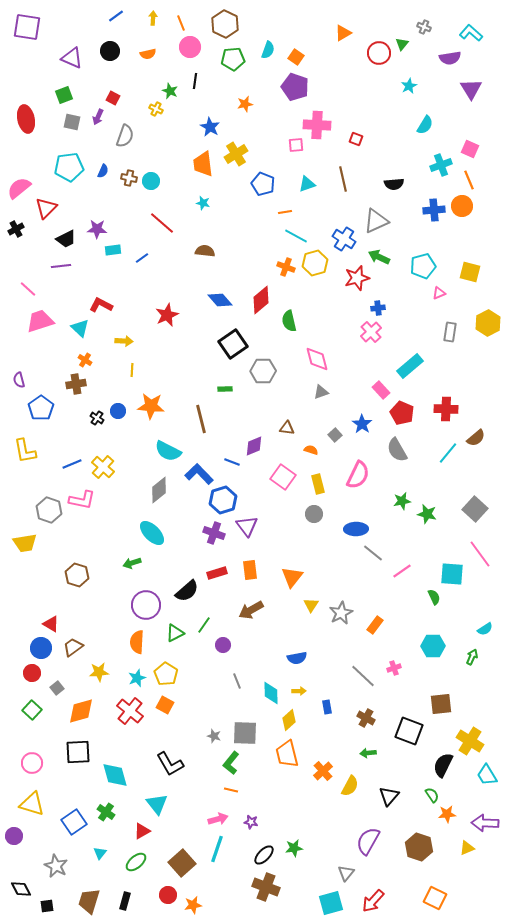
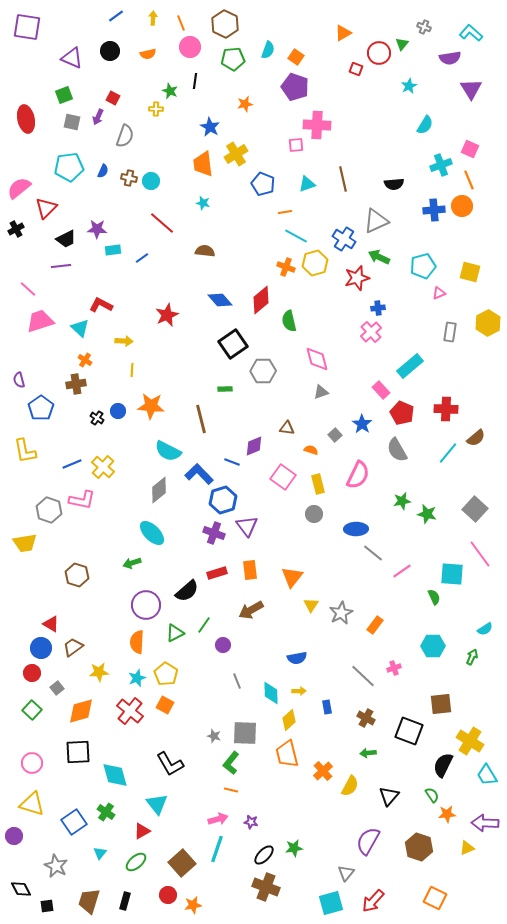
yellow cross at (156, 109): rotated 24 degrees counterclockwise
red square at (356, 139): moved 70 px up
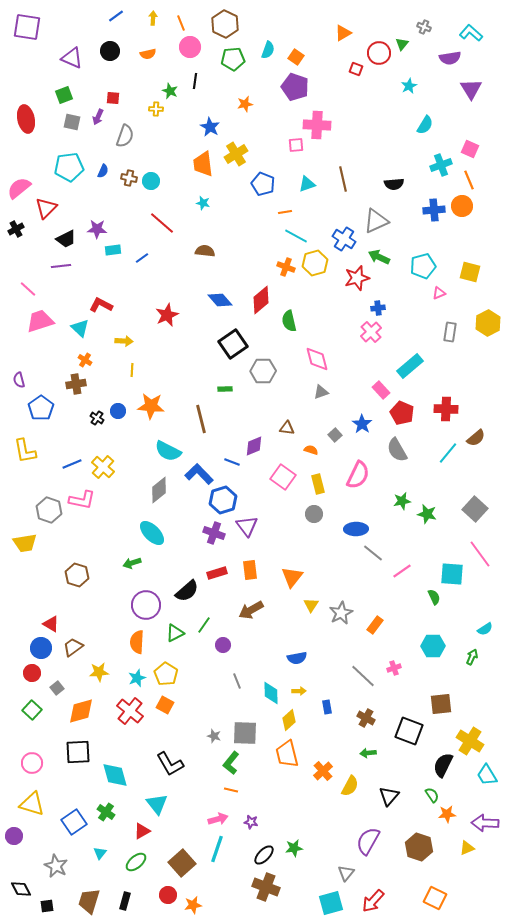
red square at (113, 98): rotated 24 degrees counterclockwise
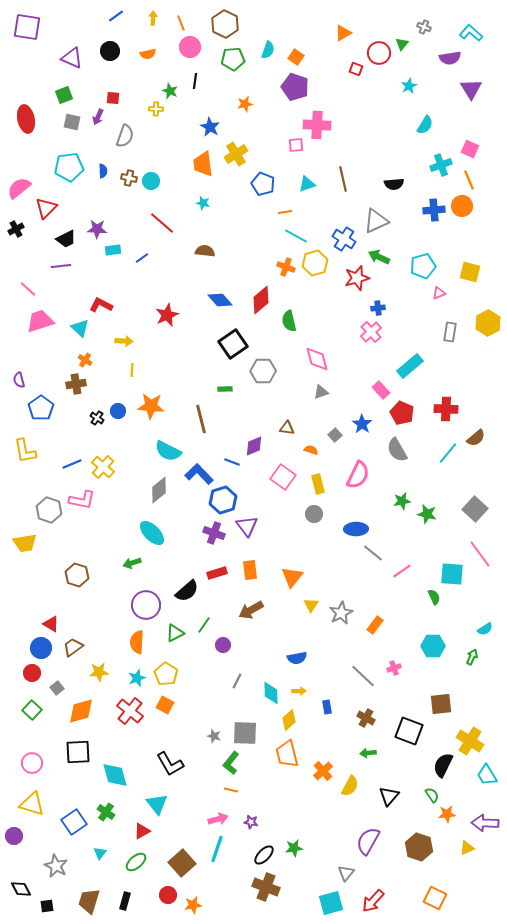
blue semicircle at (103, 171): rotated 24 degrees counterclockwise
gray line at (237, 681): rotated 49 degrees clockwise
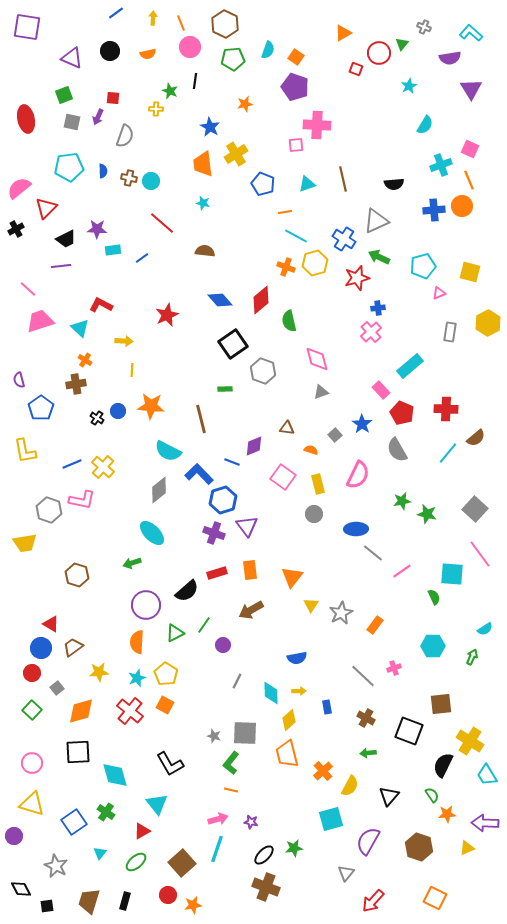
blue line at (116, 16): moved 3 px up
gray hexagon at (263, 371): rotated 20 degrees clockwise
cyan square at (331, 903): moved 84 px up
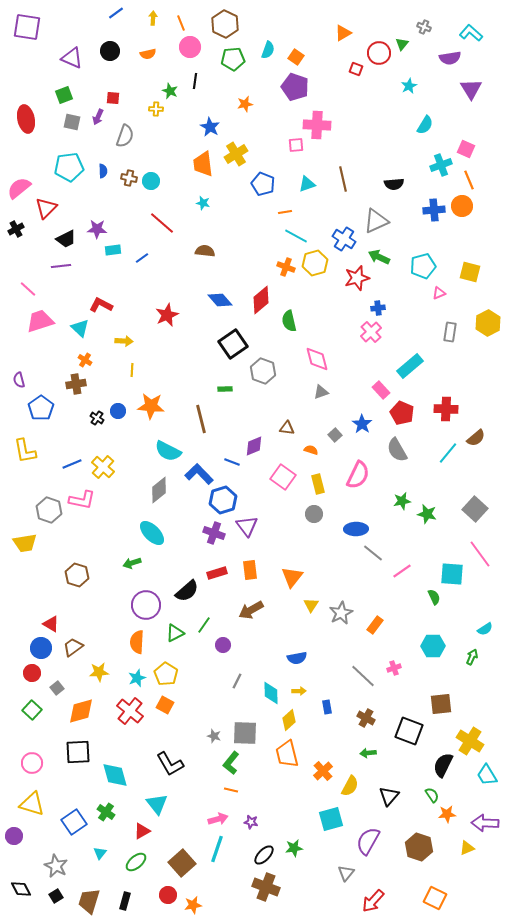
pink square at (470, 149): moved 4 px left
black square at (47, 906): moved 9 px right, 10 px up; rotated 24 degrees counterclockwise
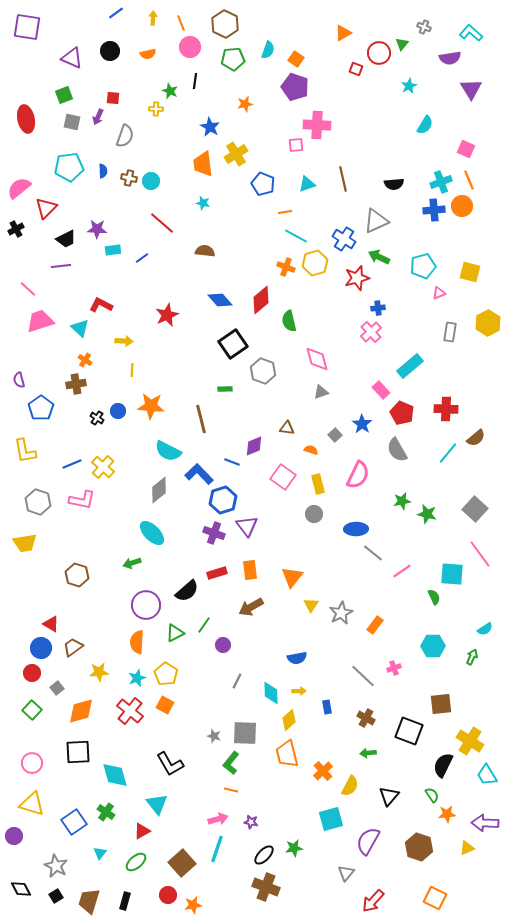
orange square at (296, 57): moved 2 px down
cyan cross at (441, 165): moved 17 px down
gray hexagon at (49, 510): moved 11 px left, 8 px up
brown arrow at (251, 610): moved 3 px up
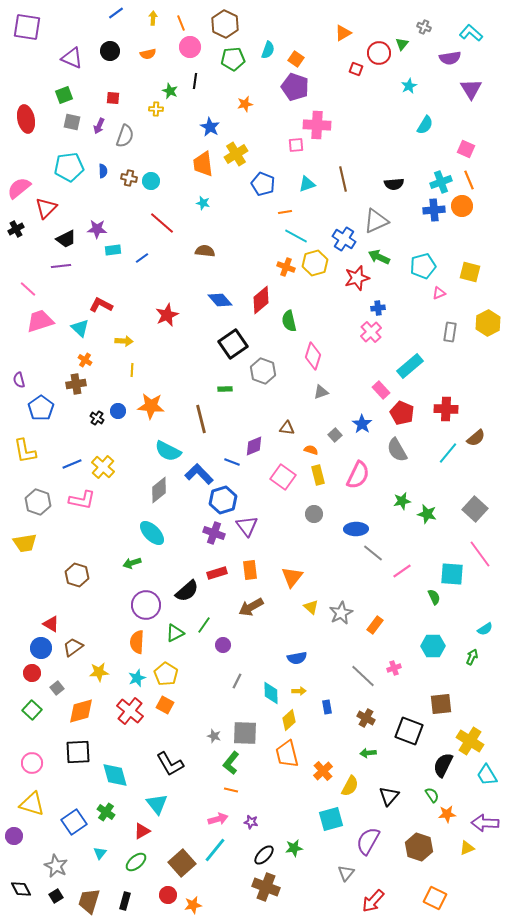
purple arrow at (98, 117): moved 1 px right, 9 px down
pink diamond at (317, 359): moved 4 px left, 3 px up; rotated 32 degrees clockwise
yellow rectangle at (318, 484): moved 9 px up
yellow triangle at (311, 605): moved 2 px down; rotated 21 degrees counterclockwise
cyan line at (217, 849): moved 2 px left, 1 px down; rotated 20 degrees clockwise
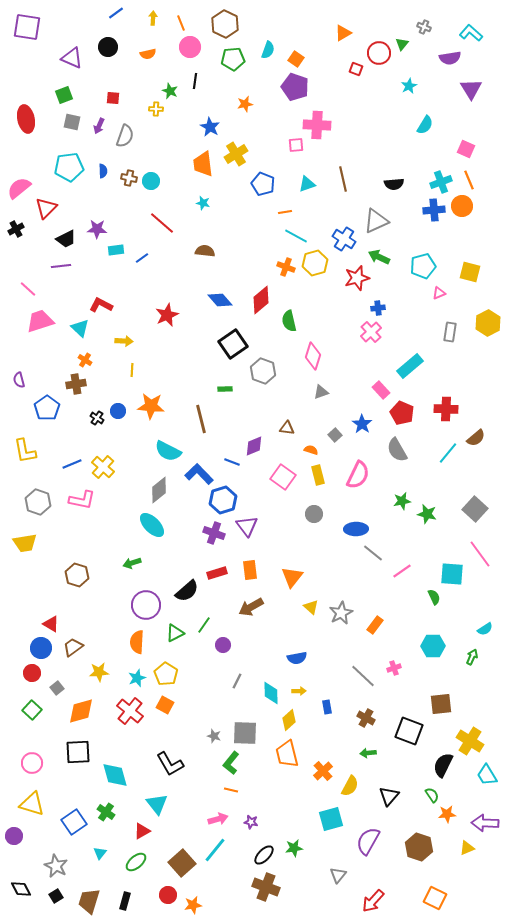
black circle at (110, 51): moved 2 px left, 4 px up
cyan rectangle at (113, 250): moved 3 px right
blue pentagon at (41, 408): moved 6 px right
cyan ellipse at (152, 533): moved 8 px up
gray triangle at (346, 873): moved 8 px left, 2 px down
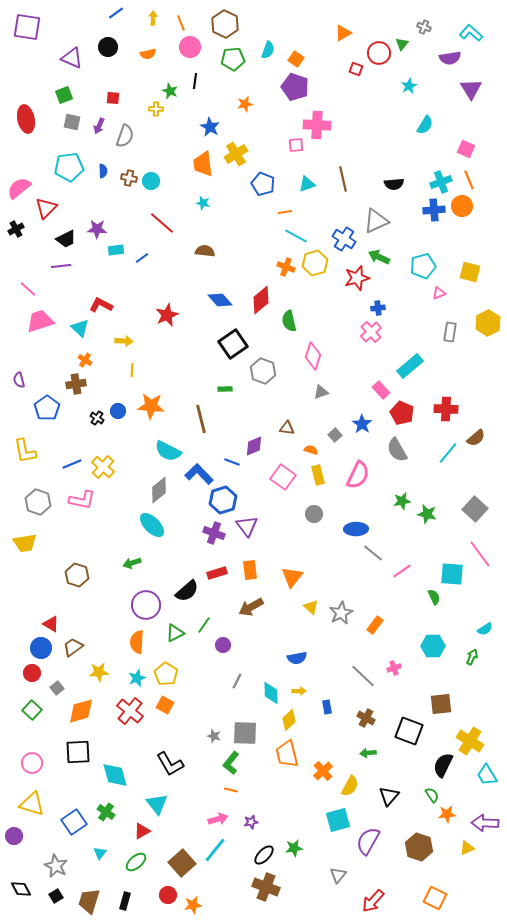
cyan square at (331, 819): moved 7 px right, 1 px down
purple star at (251, 822): rotated 24 degrees counterclockwise
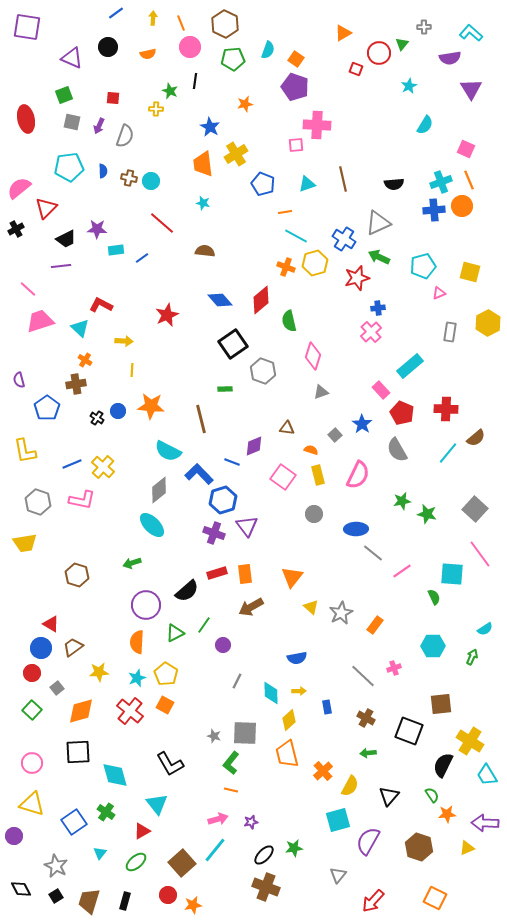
gray cross at (424, 27): rotated 24 degrees counterclockwise
gray triangle at (376, 221): moved 2 px right, 2 px down
orange rectangle at (250, 570): moved 5 px left, 4 px down
